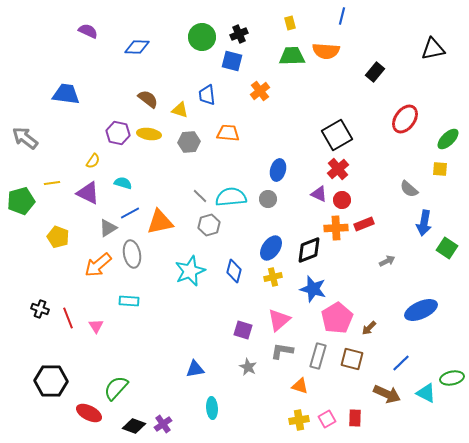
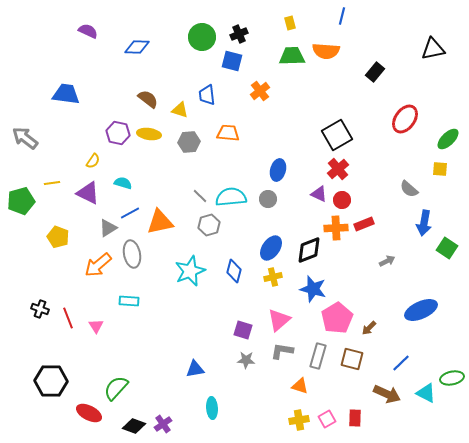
gray star at (248, 367): moved 2 px left, 7 px up; rotated 24 degrees counterclockwise
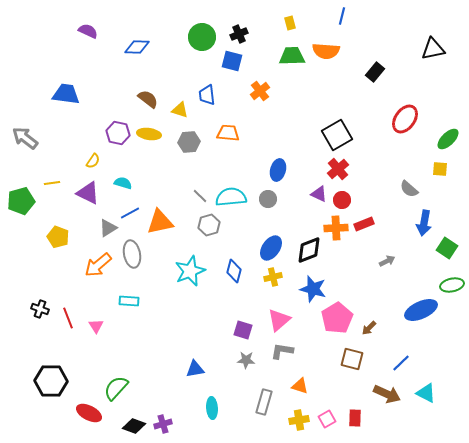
gray rectangle at (318, 356): moved 54 px left, 46 px down
green ellipse at (452, 378): moved 93 px up
purple cross at (163, 424): rotated 18 degrees clockwise
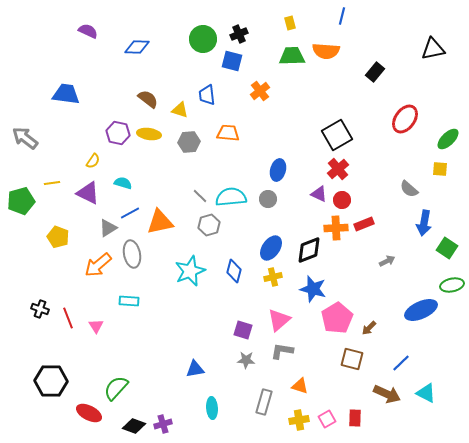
green circle at (202, 37): moved 1 px right, 2 px down
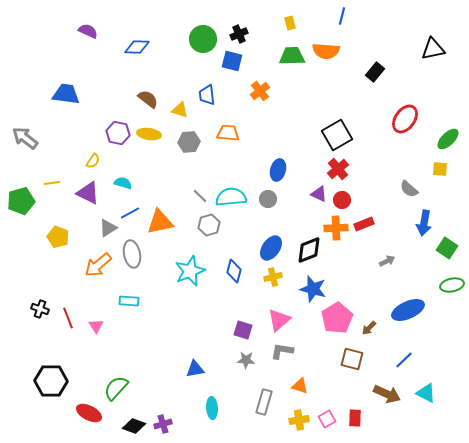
blue ellipse at (421, 310): moved 13 px left
blue line at (401, 363): moved 3 px right, 3 px up
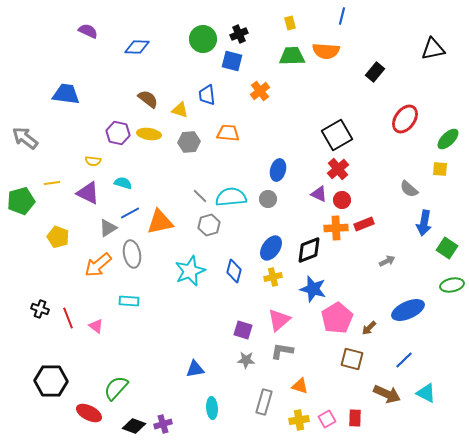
yellow semicircle at (93, 161): rotated 63 degrees clockwise
pink triangle at (96, 326): rotated 21 degrees counterclockwise
